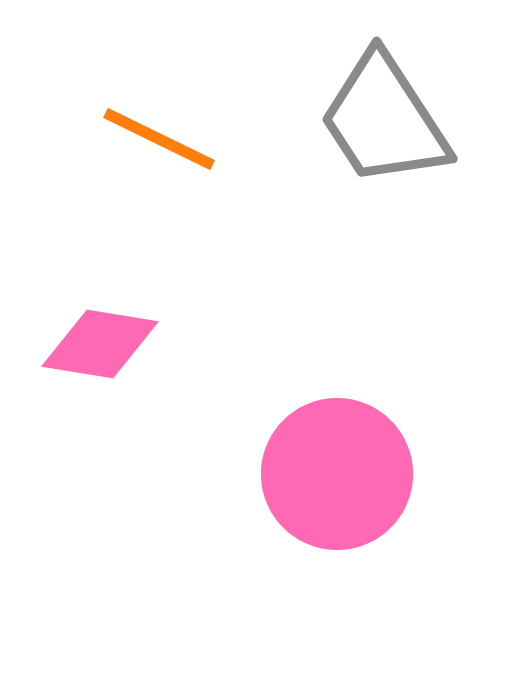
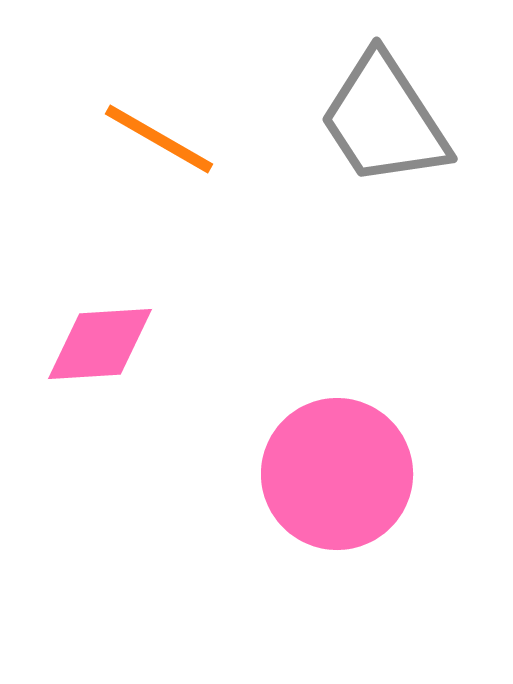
orange line: rotated 4 degrees clockwise
pink diamond: rotated 13 degrees counterclockwise
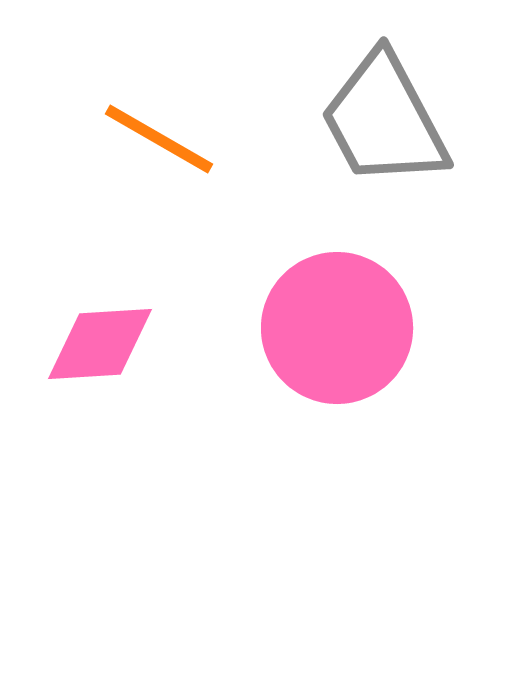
gray trapezoid: rotated 5 degrees clockwise
pink circle: moved 146 px up
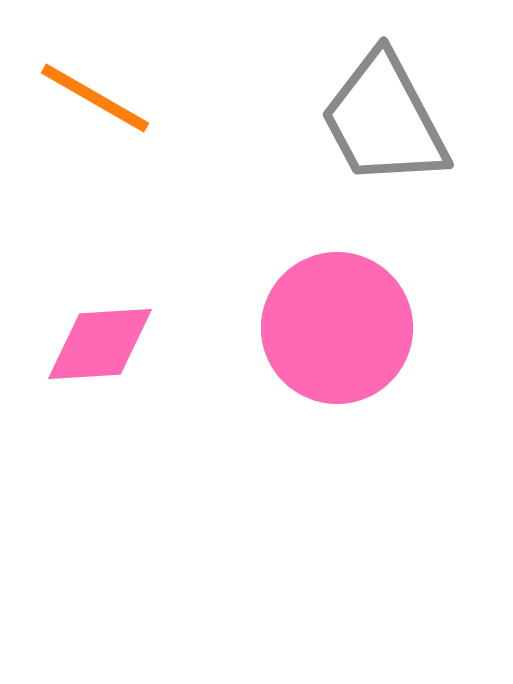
orange line: moved 64 px left, 41 px up
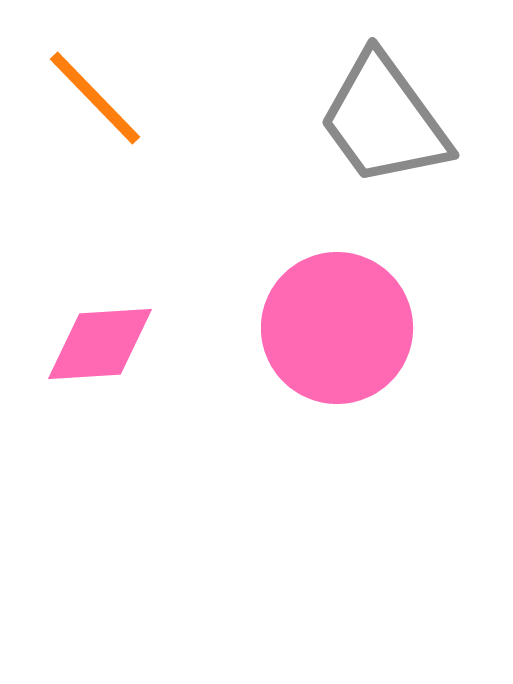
orange line: rotated 16 degrees clockwise
gray trapezoid: rotated 8 degrees counterclockwise
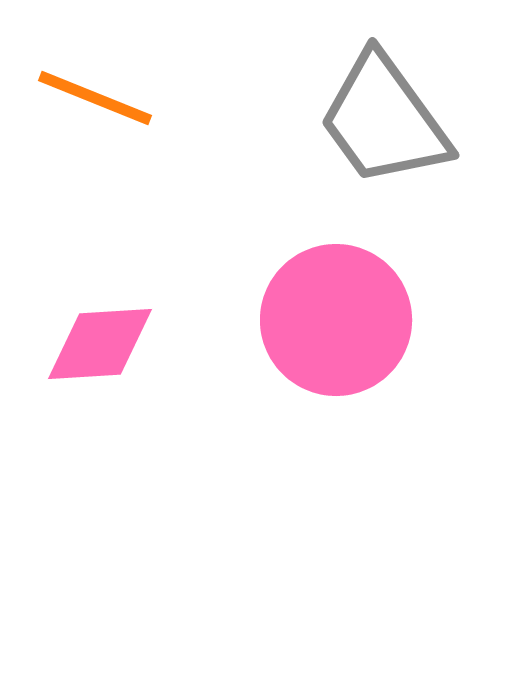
orange line: rotated 24 degrees counterclockwise
pink circle: moved 1 px left, 8 px up
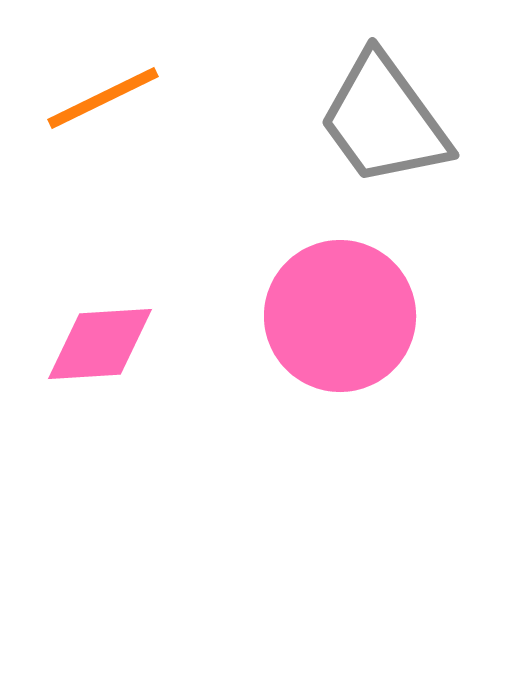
orange line: moved 8 px right; rotated 48 degrees counterclockwise
pink circle: moved 4 px right, 4 px up
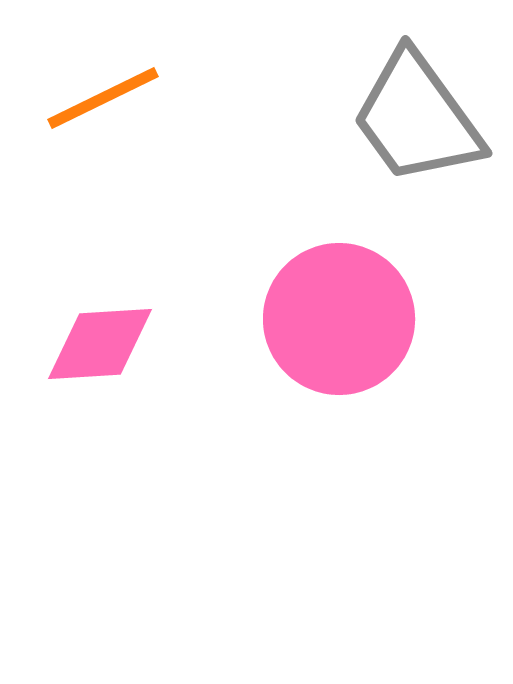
gray trapezoid: moved 33 px right, 2 px up
pink circle: moved 1 px left, 3 px down
